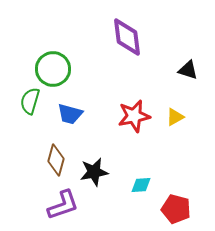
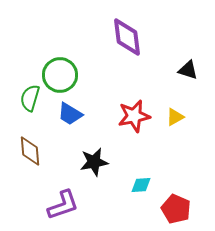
green circle: moved 7 px right, 6 px down
green semicircle: moved 3 px up
blue trapezoid: rotated 16 degrees clockwise
brown diamond: moved 26 px left, 9 px up; rotated 20 degrees counterclockwise
black star: moved 10 px up
red pentagon: rotated 8 degrees clockwise
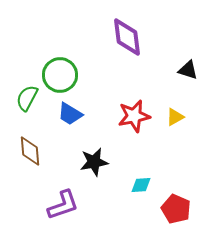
green semicircle: moved 3 px left; rotated 12 degrees clockwise
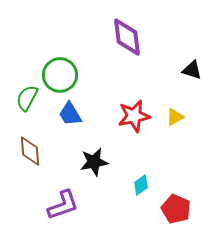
black triangle: moved 4 px right
blue trapezoid: rotated 28 degrees clockwise
cyan diamond: rotated 30 degrees counterclockwise
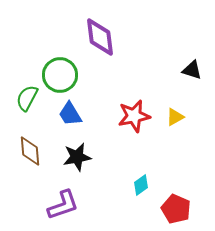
purple diamond: moved 27 px left
black star: moved 17 px left, 5 px up
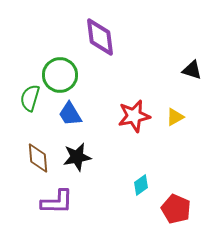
green semicircle: moved 3 px right; rotated 12 degrees counterclockwise
brown diamond: moved 8 px right, 7 px down
purple L-shape: moved 6 px left, 3 px up; rotated 20 degrees clockwise
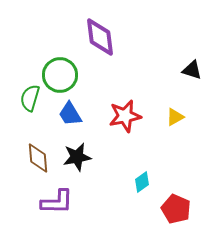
red star: moved 9 px left
cyan diamond: moved 1 px right, 3 px up
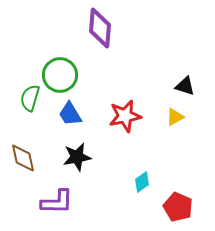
purple diamond: moved 9 px up; rotated 12 degrees clockwise
black triangle: moved 7 px left, 16 px down
brown diamond: moved 15 px left; rotated 8 degrees counterclockwise
red pentagon: moved 2 px right, 2 px up
